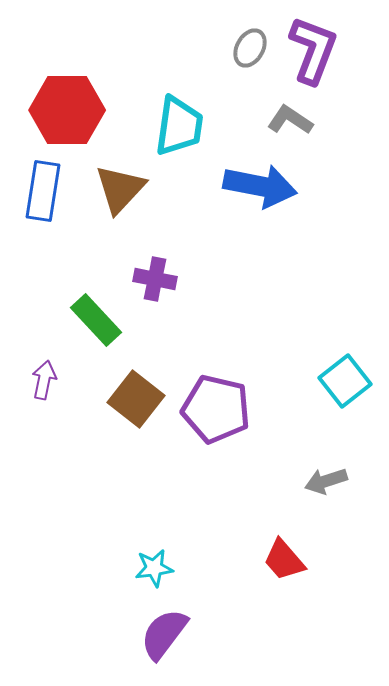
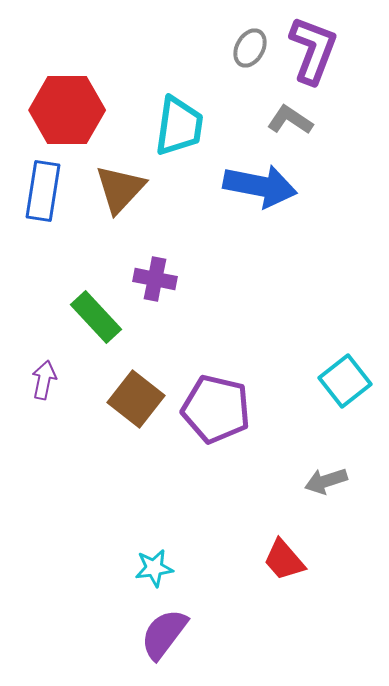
green rectangle: moved 3 px up
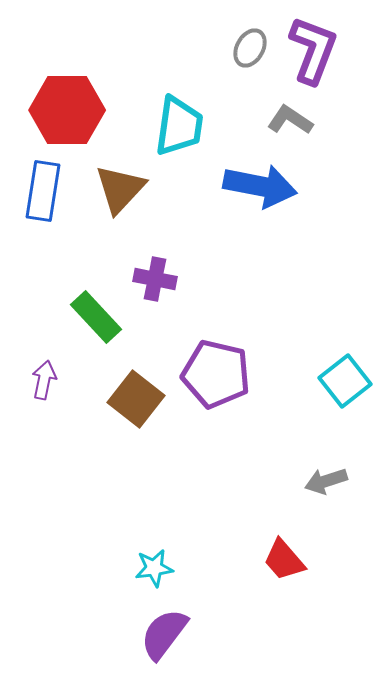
purple pentagon: moved 35 px up
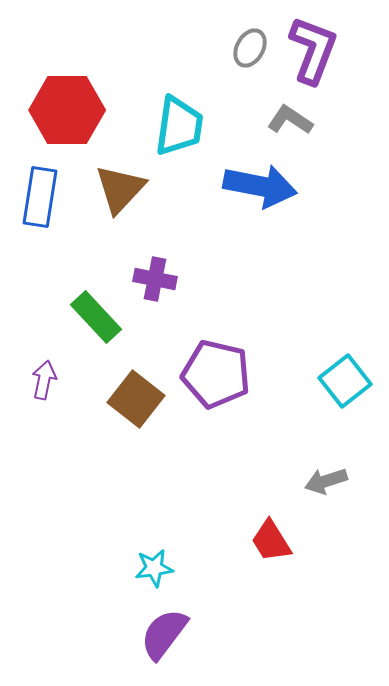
blue rectangle: moved 3 px left, 6 px down
red trapezoid: moved 13 px left, 19 px up; rotated 9 degrees clockwise
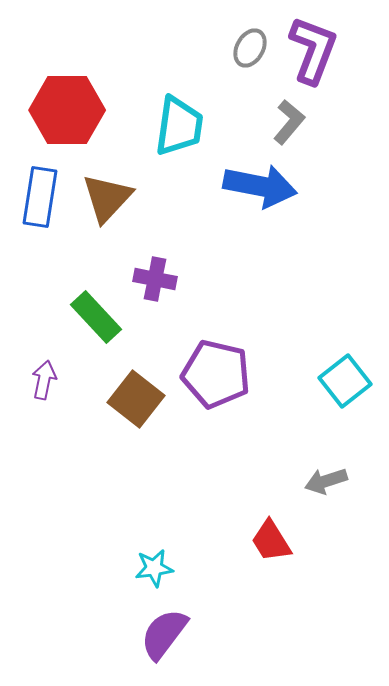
gray L-shape: moved 1 px left, 2 px down; rotated 96 degrees clockwise
brown triangle: moved 13 px left, 9 px down
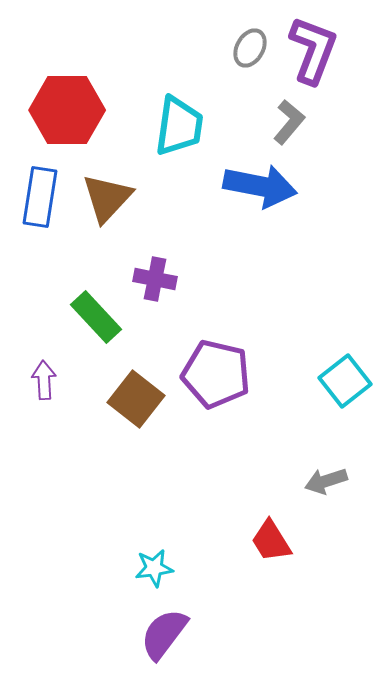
purple arrow: rotated 15 degrees counterclockwise
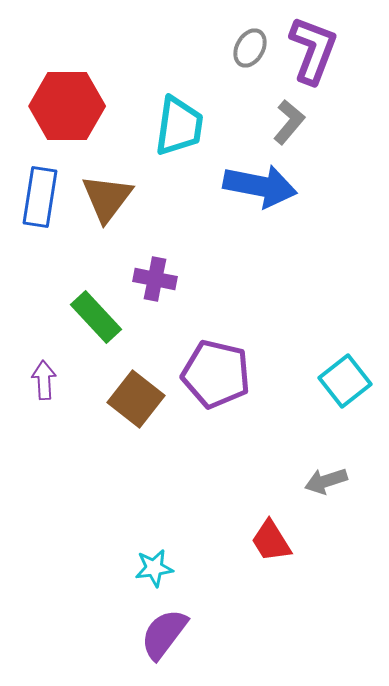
red hexagon: moved 4 px up
brown triangle: rotated 6 degrees counterclockwise
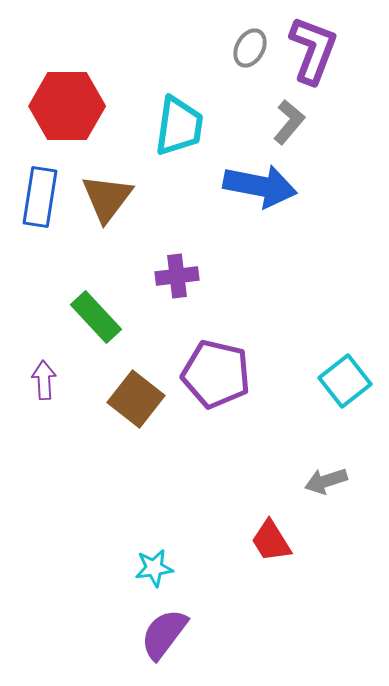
purple cross: moved 22 px right, 3 px up; rotated 18 degrees counterclockwise
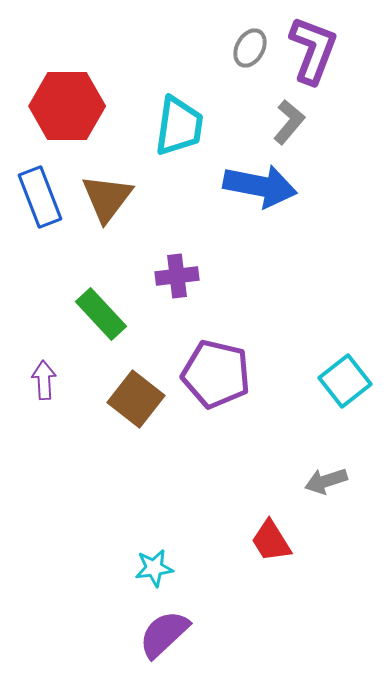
blue rectangle: rotated 30 degrees counterclockwise
green rectangle: moved 5 px right, 3 px up
purple semicircle: rotated 10 degrees clockwise
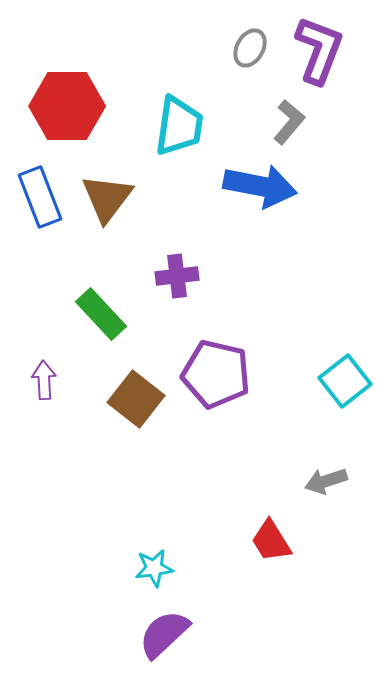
purple L-shape: moved 6 px right
